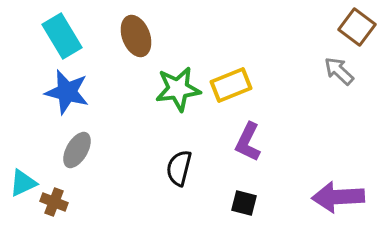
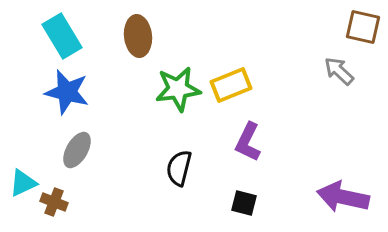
brown square: moved 6 px right; rotated 24 degrees counterclockwise
brown ellipse: moved 2 px right; rotated 15 degrees clockwise
purple arrow: moved 5 px right; rotated 15 degrees clockwise
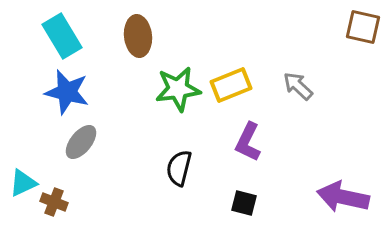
gray arrow: moved 41 px left, 15 px down
gray ellipse: moved 4 px right, 8 px up; rotated 9 degrees clockwise
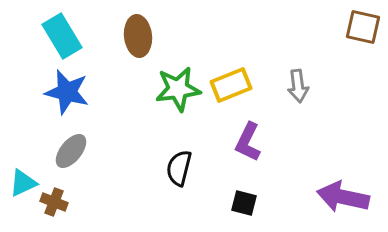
gray arrow: rotated 140 degrees counterclockwise
gray ellipse: moved 10 px left, 9 px down
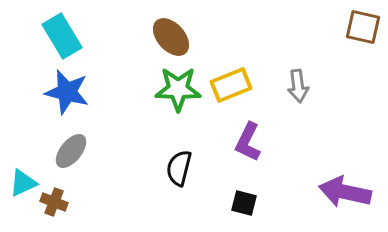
brown ellipse: moved 33 px right, 1 px down; rotated 36 degrees counterclockwise
green star: rotated 9 degrees clockwise
purple arrow: moved 2 px right, 5 px up
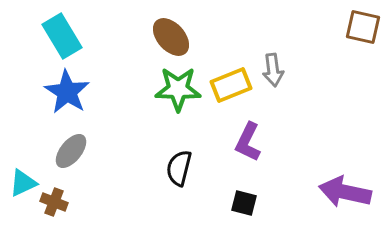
gray arrow: moved 25 px left, 16 px up
blue star: rotated 18 degrees clockwise
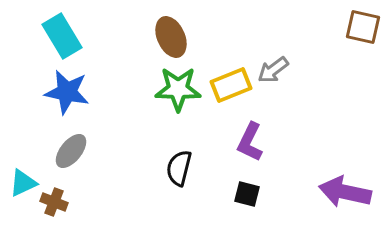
brown ellipse: rotated 18 degrees clockwise
gray arrow: rotated 60 degrees clockwise
blue star: rotated 21 degrees counterclockwise
purple L-shape: moved 2 px right
black square: moved 3 px right, 9 px up
